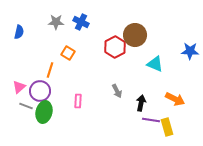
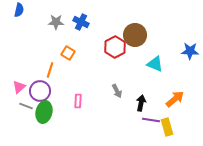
blue semicircle: moved 22 px up
orange arrow: rotated 66 degrees counterclockwise
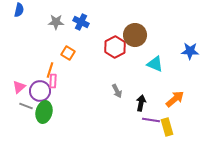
pink rectangle: moved 25 px left, 20 px up
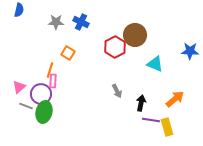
purple circle: moved 1 px right, 3 px down
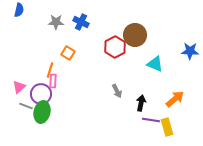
green ellipse: moved 2 px left
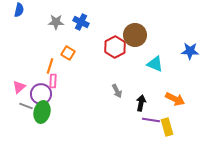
orange line: moved 4 px up
orange arrow: rotated 66 degrees clockwise
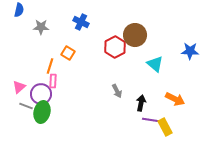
gray star: moved 15 px left, 5 px down
cyan triangle: rotated 18 degrees clockwise
yellow rectangle: moved 2 px left; rotated 12 degrees counterclockwise
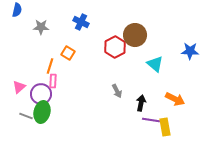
blue semicircle: moved 2 px left
gray line: moved 10 px down
yellow rectangle: rotated 18 degrees clockwise
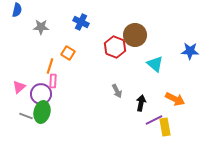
red hexagon: rotated 10 degrees counterclockwise
purple line: moved 3 px right; rotated 36 degrees counterclockwise
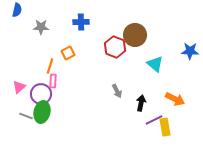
blue cross: rotated 28 degrees counterclockwise
orange square: rotated 32 degrees clockwise
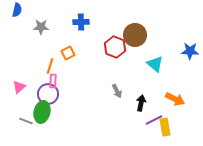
purple circle: moved 7 px right
gray line: moved 5 px down
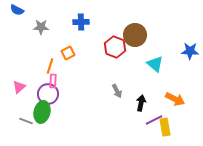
blue semicircle: rotated 104 degrees clockwise
